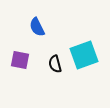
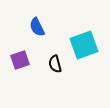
cyan square: moved 10 px up
purple square: rotated 30 degrees counterclockwise
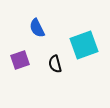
blue semicircle: moved 1 px down
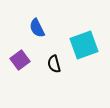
purple square: rotated 18 degrees counterclockwise
black semicircle: moved 1 px left
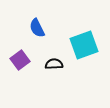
black semicircle: rotated 102 degrees clockwise
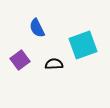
cyan square: moved 1 px left
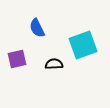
purple square: moved 3 px left, 1 px up; rotated 24 degrees clockwise
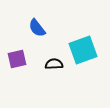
blue semicircle: rotated 12 degrees counterclockwise
cyan square: moved 5 px down
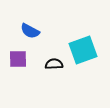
blue semicircle: moved 7 px left, 3 px down; rotated 24 degrees counterclockwise
purple square: moved 1 px right; rotated 12 degrees clockwise
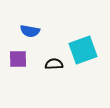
blue semicircle: rotated 18 degrees counterclockwise
